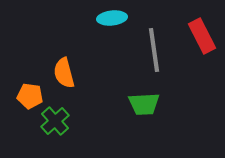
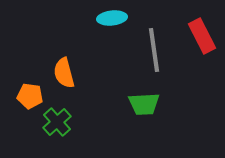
green cross: moved 2 px right, 1 px down
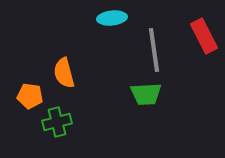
red rectangle: moved 2 px right
green trapezoid: moved 2 px right, 10 px up
green cross: rotated 28 degrees clockwise
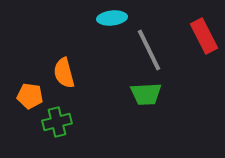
gray line: moved 5 px left; rotated 18 degrees counterclockwise
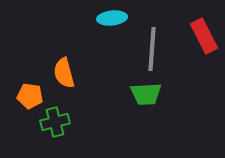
gray line: moved 3 px right, 1 px up; rotated 30 degrees clockwise
green cross: moved 2 px left
